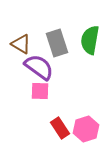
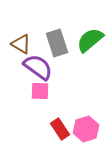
green semicircle: rotated 40 degrees clockwise
purple semicircle: moved 1 px left
red rectangle: moved 1 px down
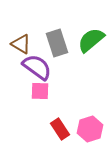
green semicircle: moved 1 px right
purple semicircle: moved 1 px left
pink hexagon: moved 4 px right
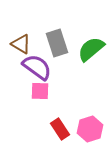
green semicircle: moved 9 px down
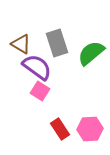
green semicircle: moved 4 px down
pink square: rotated 30 degrees clockwise
pink hexagon: rotated 15 degrees clockwise
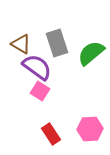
red rectangle: moved 9 px left, 5 px down
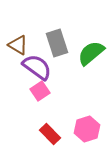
brown triangle: moved 3 px left, 1 px down
pink square: rotated 24 degrees clockwise
pink hexagon: moved 3 px left; rotated 15 degrees counterclockwise
red rectangle: moved 1 px left; rotated 10 degrees counterclockwise
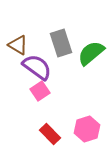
gray rectangle: moved 4 px right
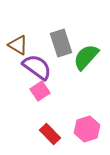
green semicircle: moved 5 px left, 4 px down; rotated 8 degrees counterclockwise
